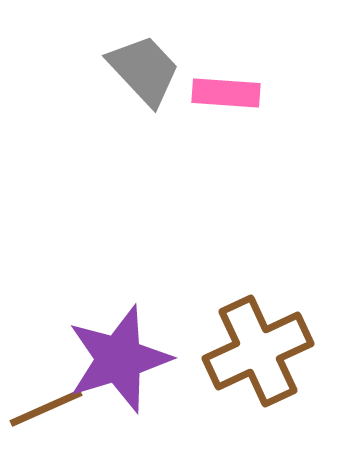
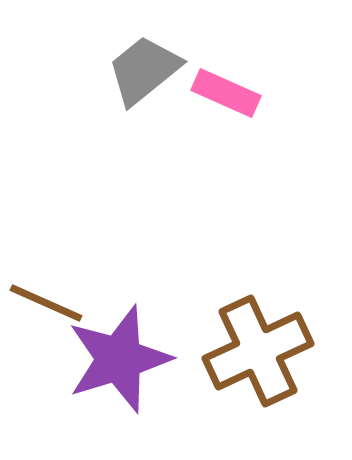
gray trapezoid: rotated 86 degrees counterclockwise
pink rectangle: rotated 20 degrees clockwise
brown line: moved 105 px up; rotated 48 degrees clockwise
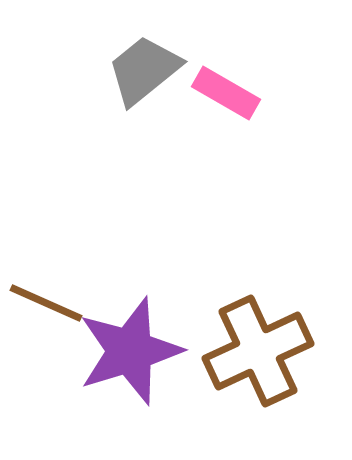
pink rectangle: rotated 6 degrees clockwise
purple star: moved 11 px right, 8 px up
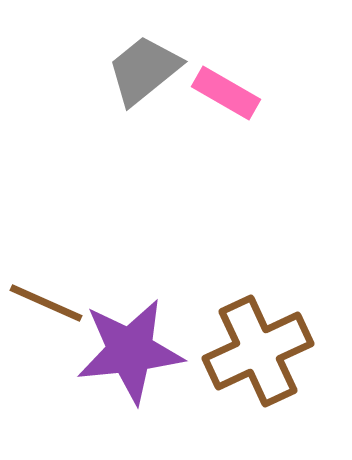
purple star: rotated 11 degrees clockwise
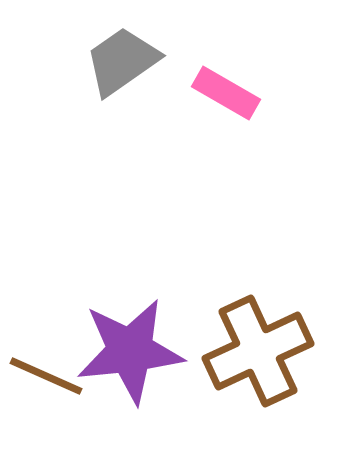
gray trapezoid: moved 22 px left, 9 px up; rotated 4 degrees clockwise
brown line: moved 73 px down
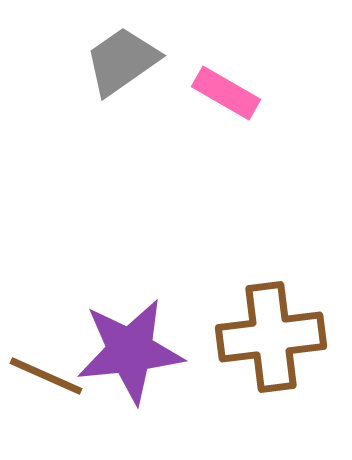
brown cross: moved 13 px right, 14 px up; rotated 18 degrees clockwise
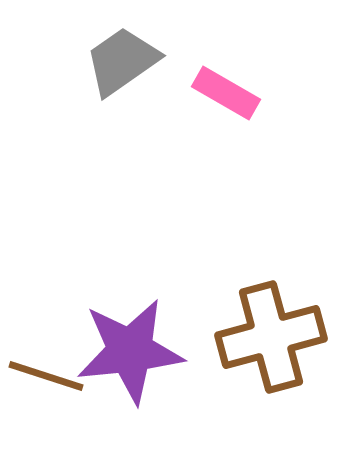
brown cross: rotated 8 degrees counterclockwise
brown line: rotated 6 degrees counterclockwise
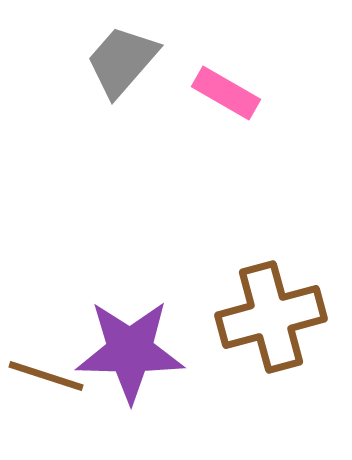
gray trapezoid: rotated 14 degrees counterclockwise
brown cross: moved 20 px up
purple star: rotated 7 degrees clockwise
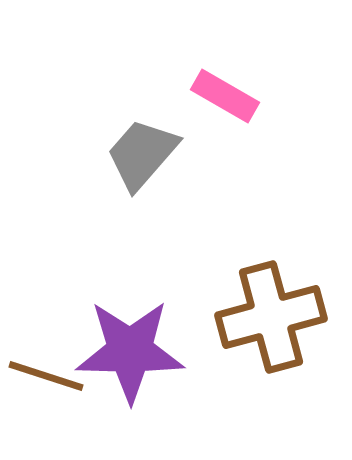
gray trapezoid: moved 20 px right, 93 px down
pink rectangle: moved 1 px left, 3 px down
